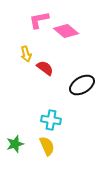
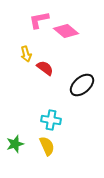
black ellipse: rotated 10 degrees counterclockwise
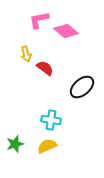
black ellipse: moved 2 px down
yellow semicircle: rotated 90 degrees counterclockwise
